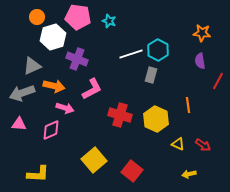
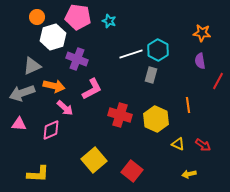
pink arrow: rotated 24 degrees clockwise
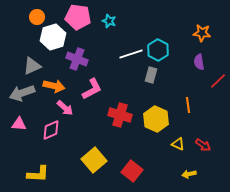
purple semicircle: moved 1 px left, 1 px down
red line: rotated 18 degrees clockwise
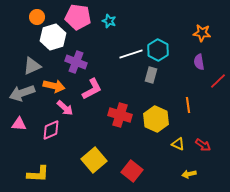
purple cross: moved 1 px left, 3 px down
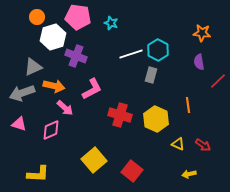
cyan star: moved 2 px right, 2 px down
purple cross: moved 6 px up
gray triangle: moved 1 px right, 1 px down
pink triangle: rotated 14 degrees clockwise
